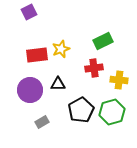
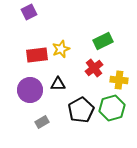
red cross: rotated 30 degrees counterclockwise
green hexagon: moved 4 px up
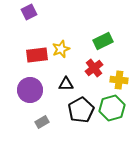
black triangle: moved 8 px right
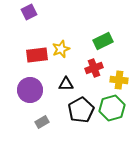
red cross: rotated 18 degrees clockwise
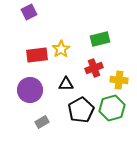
green rectangle: moved 3 px left, 2 px up; rotated 12 degrees clockwise
yellow star: rotated 12 degrees counterclockwise
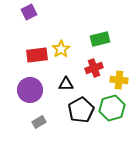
gray rectangle: moved 3 px left
